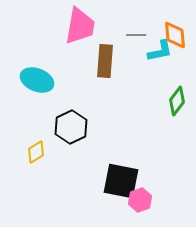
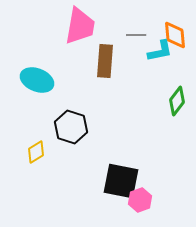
black hexagon: rotated 16 degrees counterclockwise
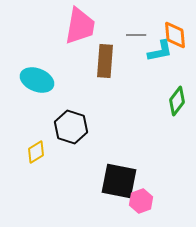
black square: moved 2 px left
pink hexagon: moved 1 px right, 1 px down
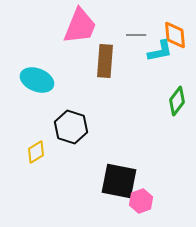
pink trapezoid: rotated 12 degrees clockwise
